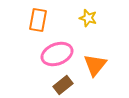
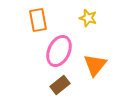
orange rectangle: rotated 20 degrees counterclockwise
pink ellipse: moved 2 px right, 3 px up; rotated 44 degrees counterclockwise
brown rectangle: moved 3 px left
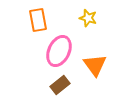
orange triangle: rotated 15 degrees counterclockwise
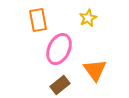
yellow star: rotated 30 degrees clockwise
pink ellipse: moved 2 px up
orange triangle: moved 5 px down
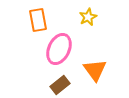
yellow star: moved 1 px up
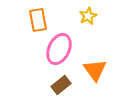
yellow star: moved 1 px up
brown rectangle: moved 1 px right
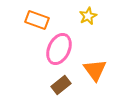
orange rectangle: moved 1 px left; rotated 60 degrees counterclockwise
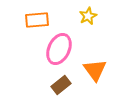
orange rectangle: rotated 25 degrees counterclockwise
